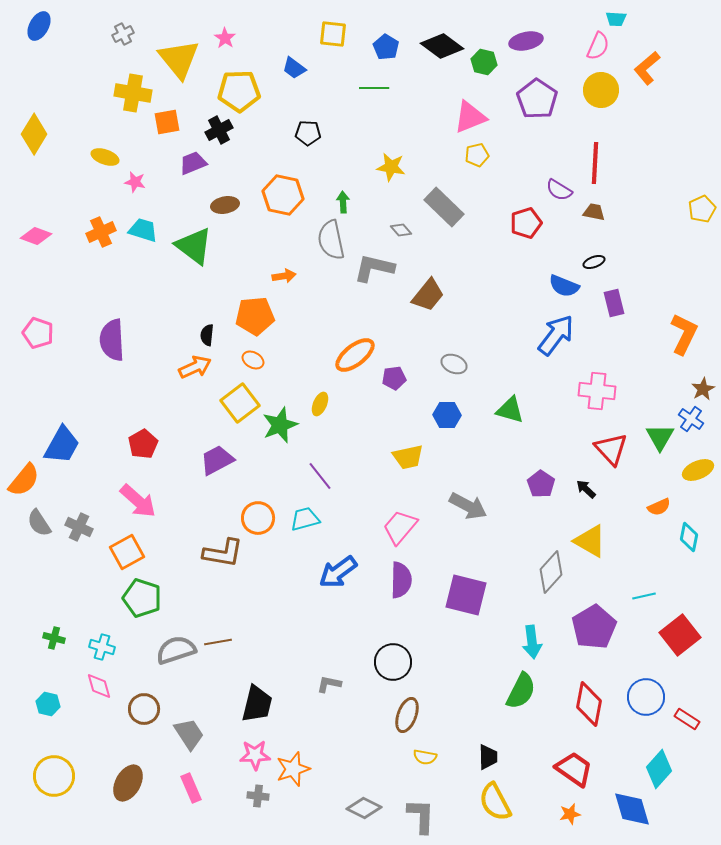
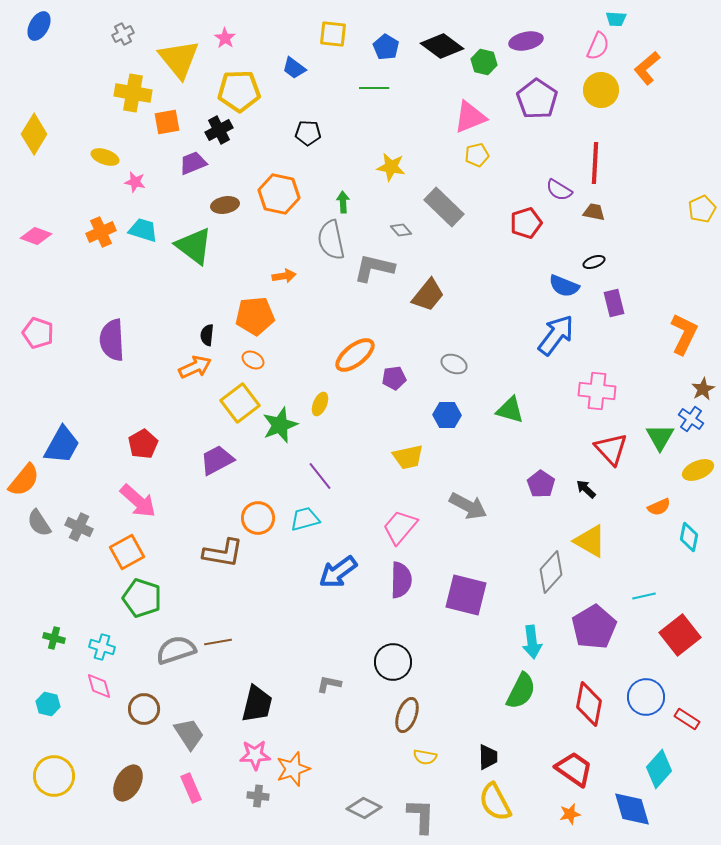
orange hexagon at (283, 195): moved 4 px left, 1 px up
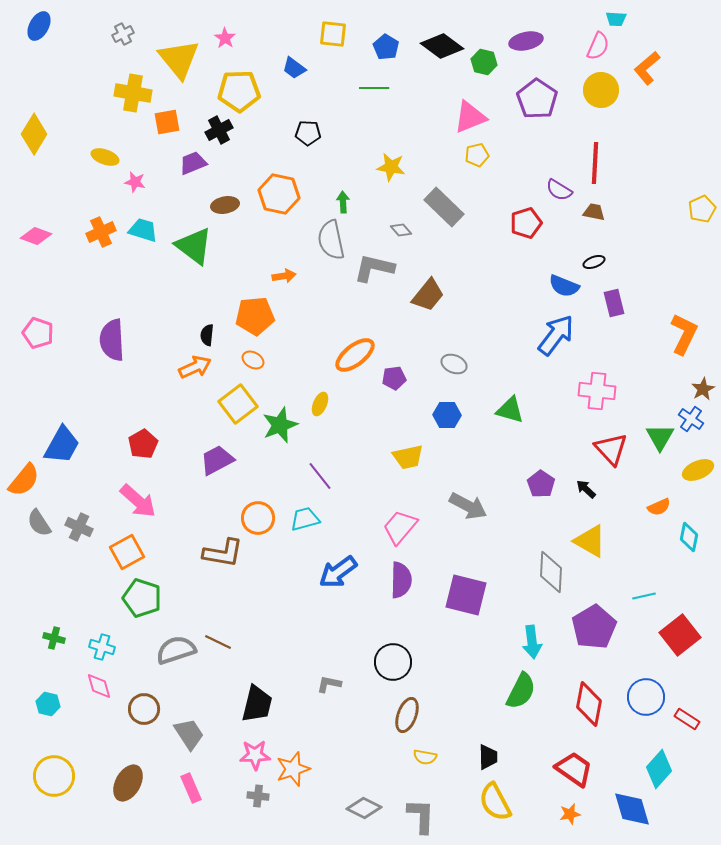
yellow square at (240, 403): moved 2 px left, 1 px down
gray diamond at (551, 572): rotated 39 degrees counterclockwise
brown line at (218, 642): rotated 36 degrees clockwise
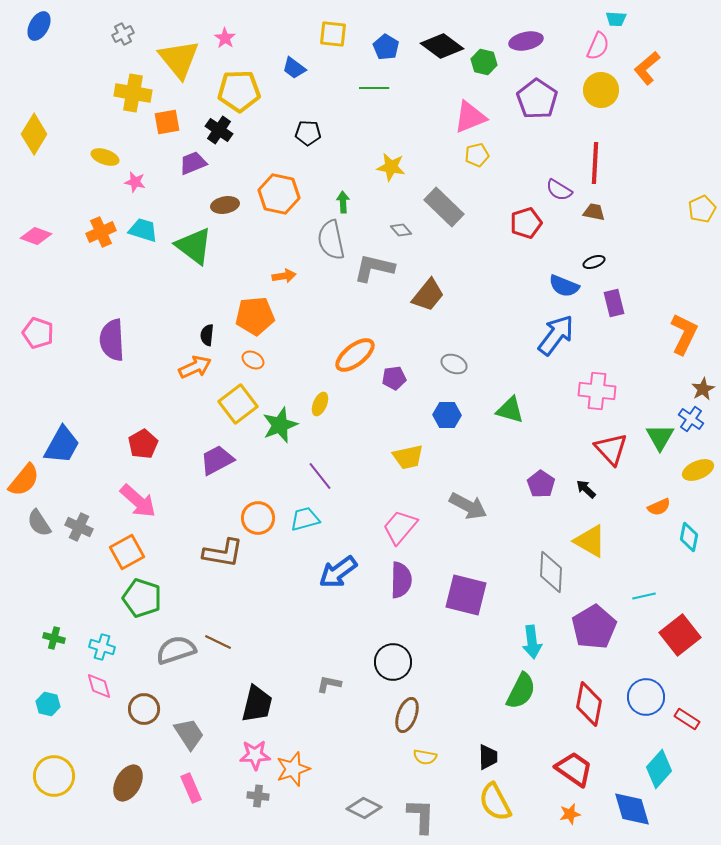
black cross at (219, 130): rotated 28 degrees counterclockwise
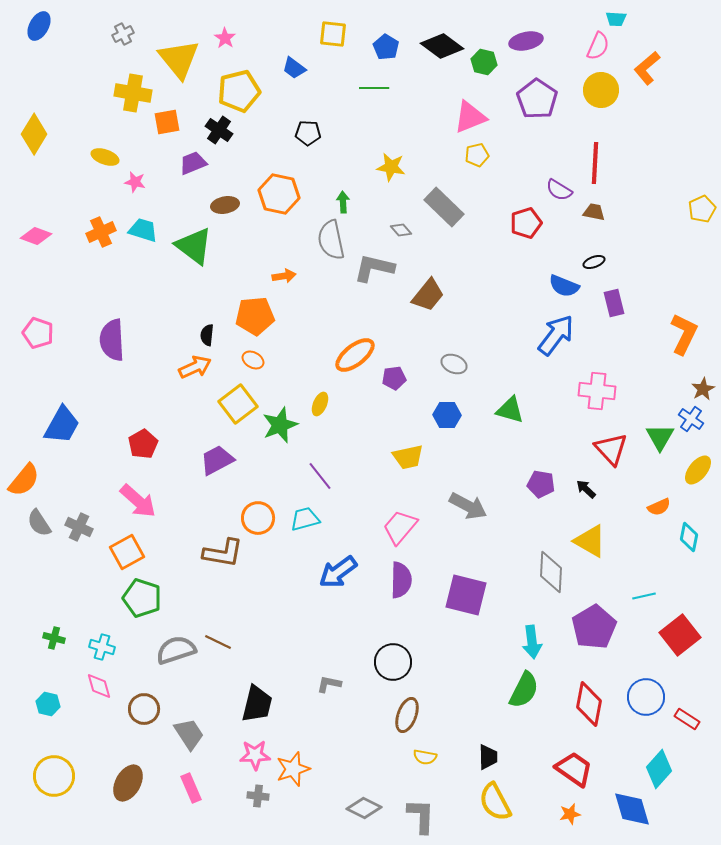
yellow pentagon at (239, 91): rotated 12 degrees counterclockwise
blue trapezoid at (62, 445): moved 20 px up
yellow ellipse at (698, 470): rotated 28 degrees counterclockwise
purple pentagon at (541, 484): rotated 24 degrees counterclockwise
green semicircle at (521, 691): moved 3 px right, 1 px up
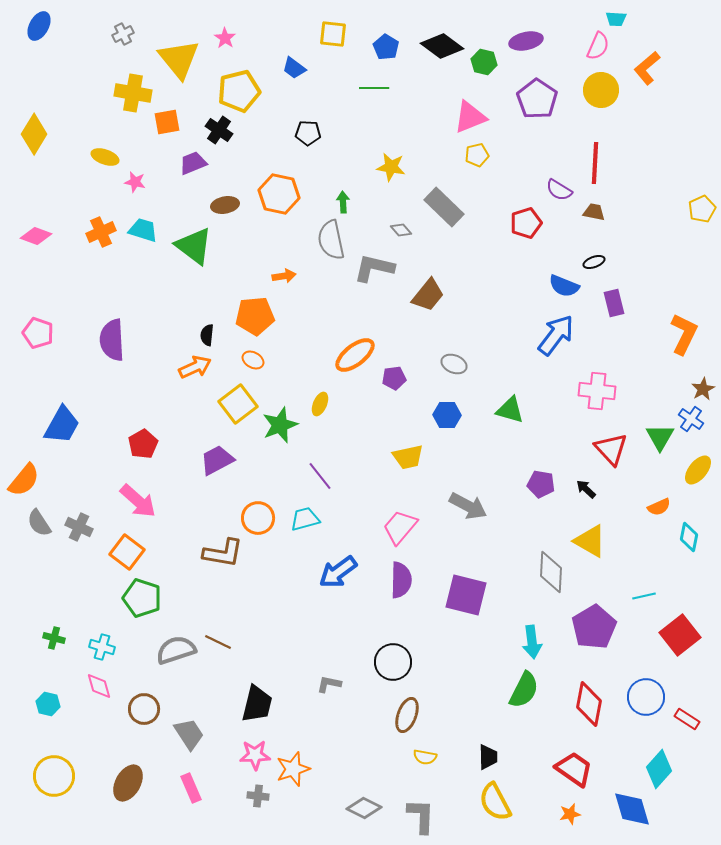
orange square at (127, 552): rotated 24 degrees counterclockwise
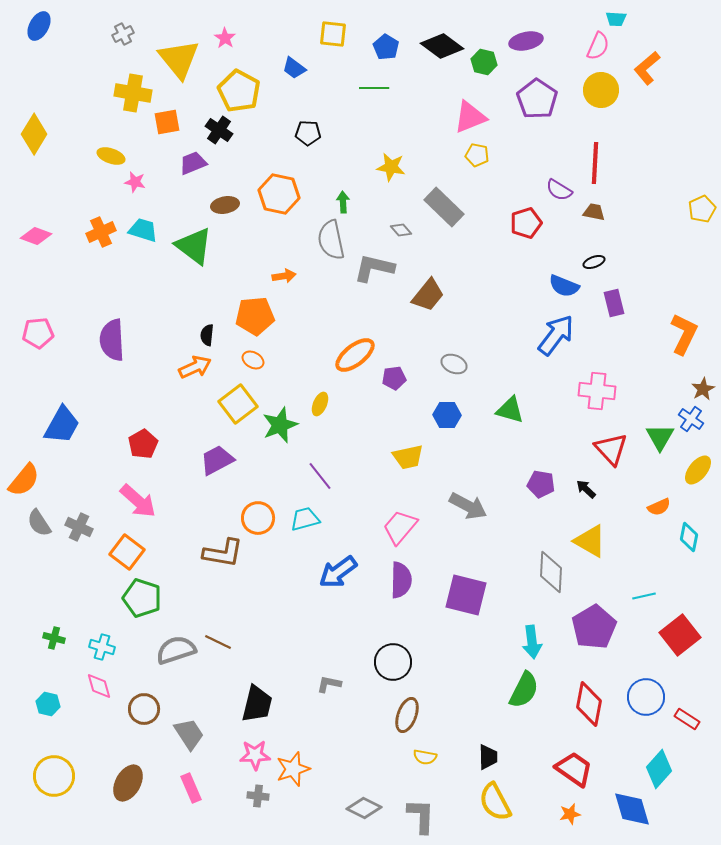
yellow pentagon at (239, 91): rotated 30 degrees counterclockwise
yellow pentagon at (477, 155): rotated 25 degrees clockwise
yellow ellipse at (105, 157): moved 6 px right, 1 px up
pink pentagon at (38, 333): rotated 24 degrees counterclockwise
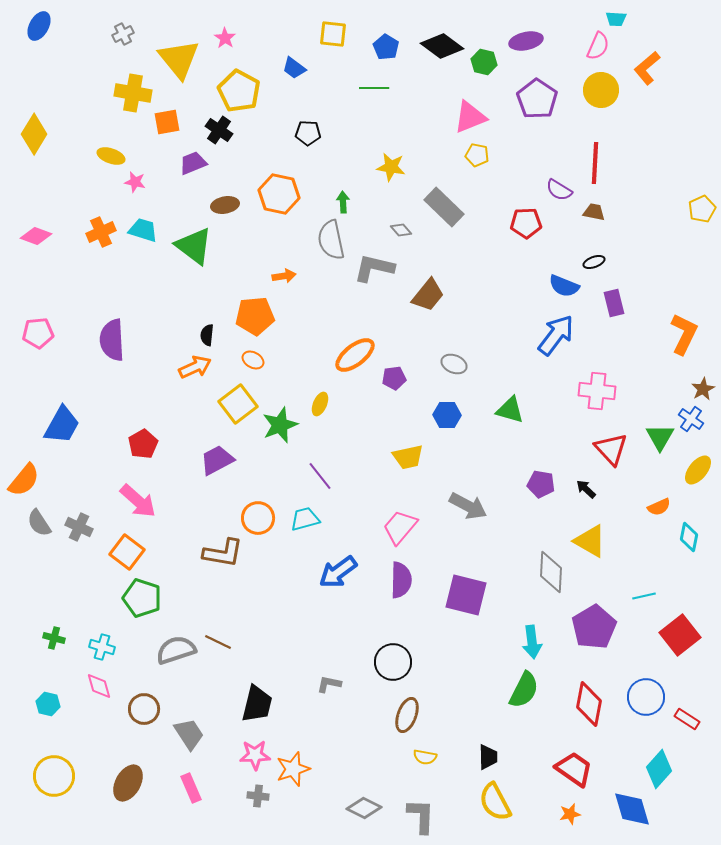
red pentagon at (526, 223): rotated 16 degrees clockwise
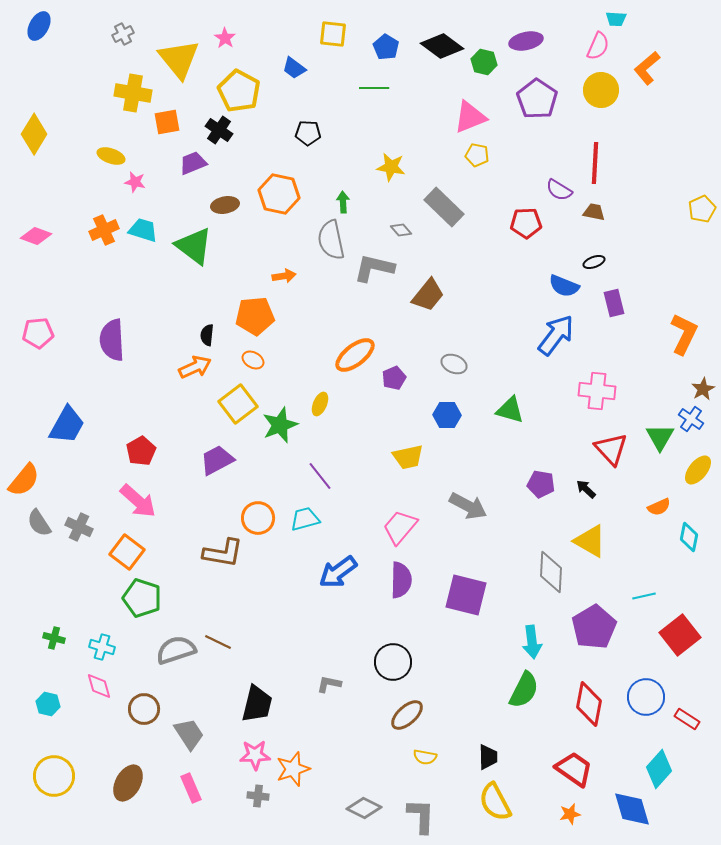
orange cross at (101, 232): moved 3 px right, 2 px up
purple pentagon at (394, 378): rotated 15 degrees counterclockwise
blue trapezoid at (62, 425): moved 5 px right
red pentagon at (143, 444): moved 2 px left, 7 px down
brown ellipse at (407, 715): rotated 28 degrees clockwise
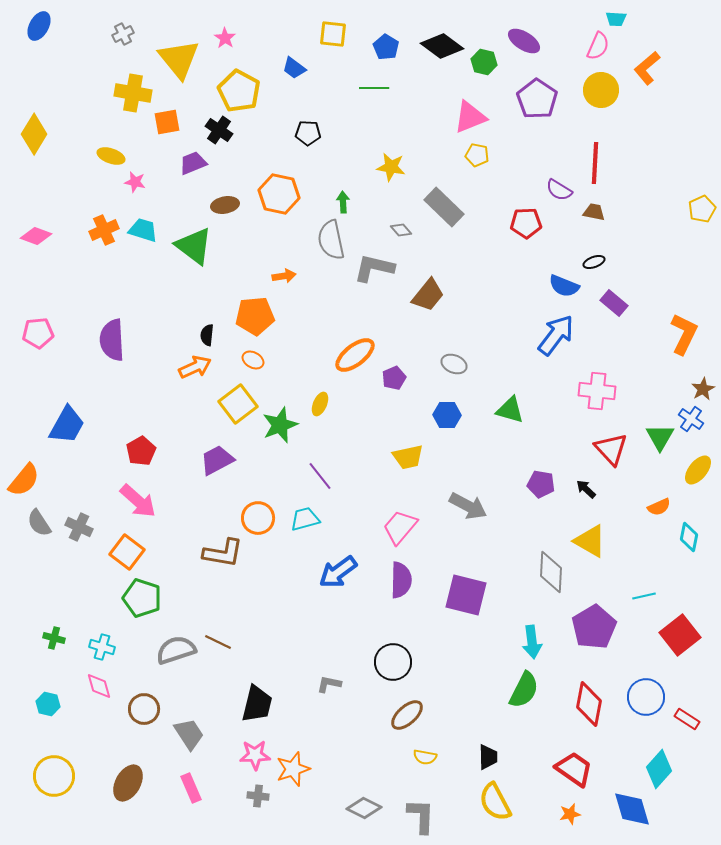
purple ellipse at (526, 41): moved 2 px left; rotated 44 degrees clockwise
purple rectangle at (614, 303): rotated 36 degrees counterclockwise
